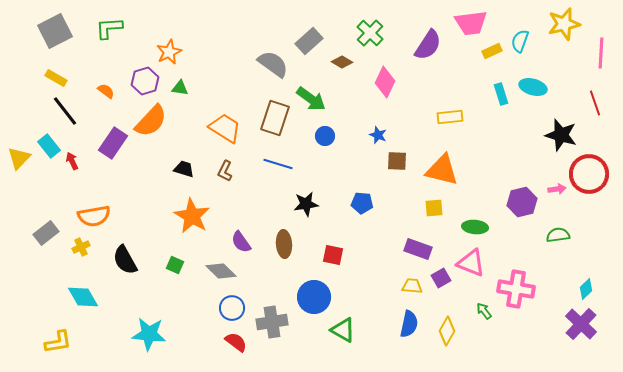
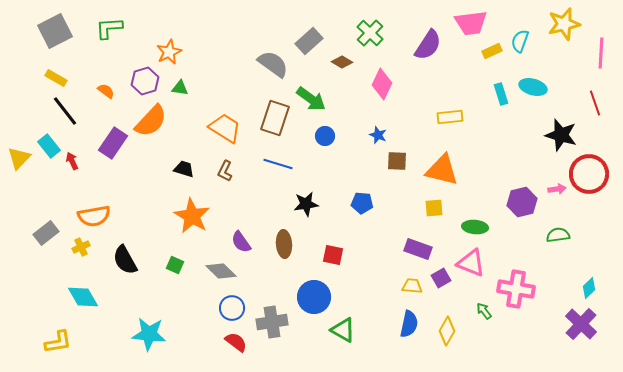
pink diamond at (385, 82): moved 3 px left, 2 px down
cyan diamond at (586, 289): moved 3 px right, 1 px up
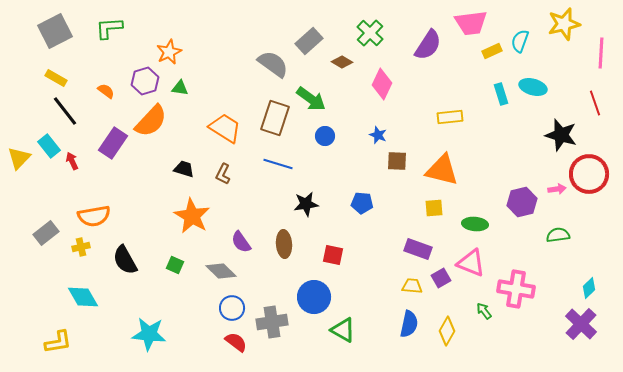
brown L-shape at (225, 171): moved 2 px left, 3 px down
green ellipse at (475, 227): moved 3 px up
yellow cross at (81, 247): rotated 12 degrees clockwise
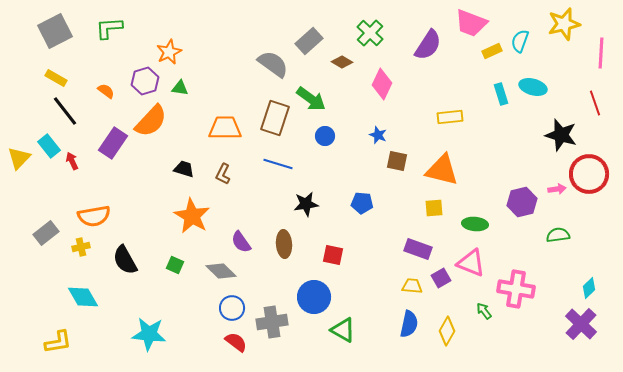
pink trapezoid at (471, 23): rotated 28 degrees clockwise
orange trapezoid at (225, 128): rotated 32 degrees counterclockwise
brown square at (397, 161): rotated 10 degrees clockwise
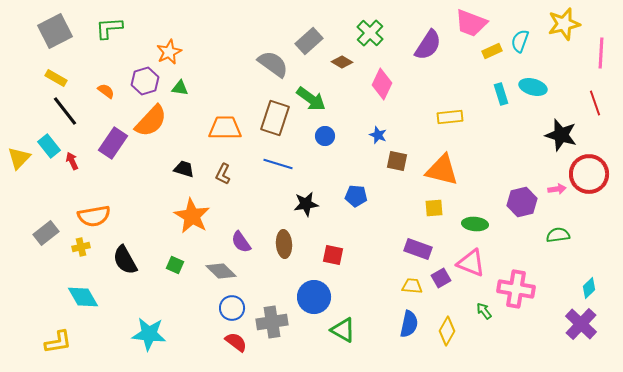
blue pentagon at (362, 203): moved 6 px left, 7 px up
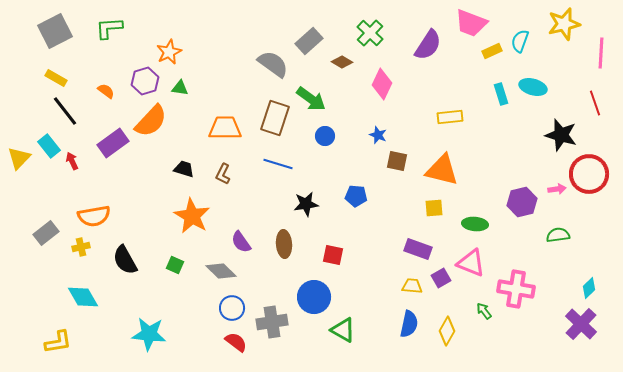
purple rectangle at (113, 143): rotated 20 degrees clockwise
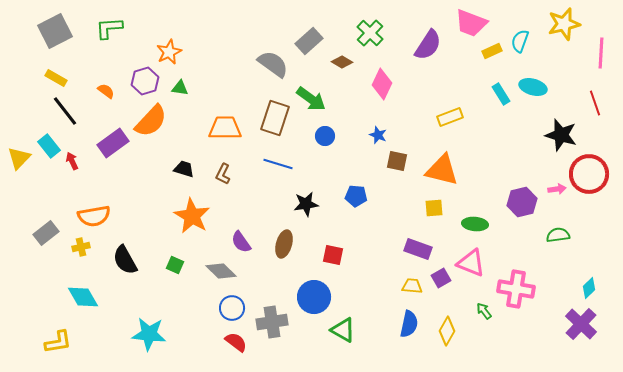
cyan rectangle at (501, 94): rotated 15 degrees counterclockwise
yellow rectangle at (450, 117): rotated 15 degrees counterclockwise
brown ellipse at (284, 244): rotated 20 degrees clockwise
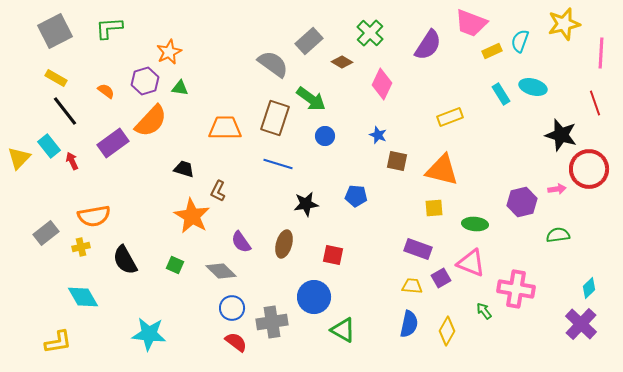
brown L-shape at (223, 174): moved 5 px left, 17 px down
red circle at (589, 174): moved 5 px up
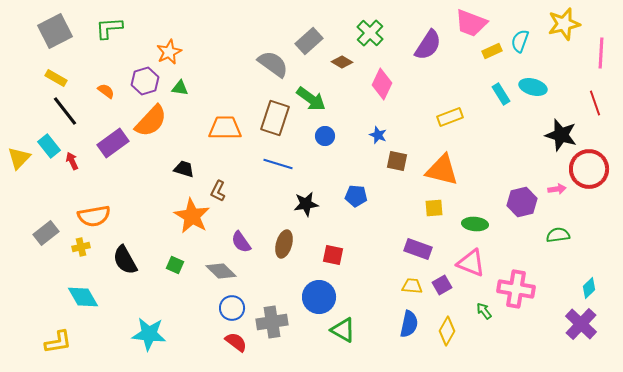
purple square at (441, 278): moved 1 px right, 7 px down
blue circle at (314, 297): moved 5 px right
